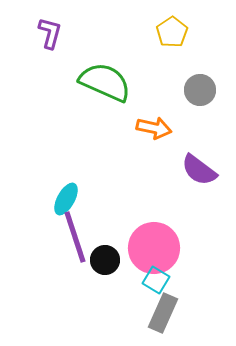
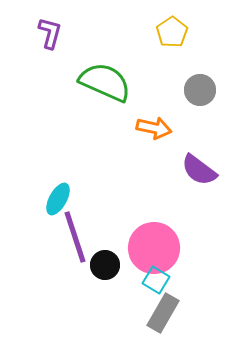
cyan ellipse: moved 8 px left
black circle: moved 5 px down
gray rectangle: rotated 6 degrees clockwise
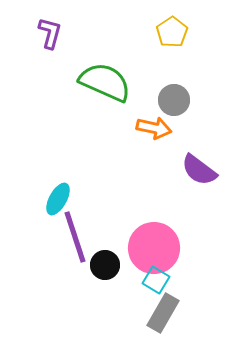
gray circle: moved 26 px left, 10 px down
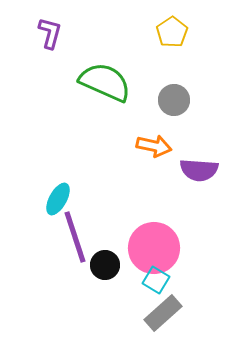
orange arrow: moved 18 px down
purple semicircle: rotated 33 degrees counterclockwise
gray rectangle: rotated 18 degrees clockwise
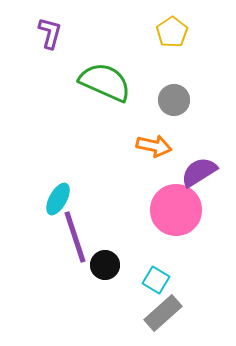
purple semicircle: moved 2 px down; rotated 144 degrees clockwise
pink circle: moved 22 px right, 38 px up
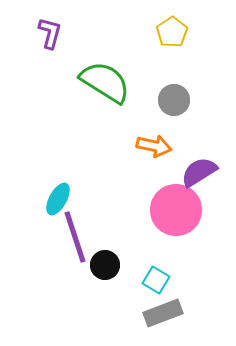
green semicircle: rotated 8 degrees clockwise
gray rectangle: rotated 21 degrees clockwise
